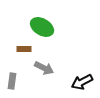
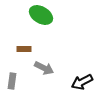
green ellipse: moved 1 px left, 12 px up
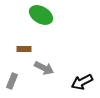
gray rectangle: rotated 14 degrees clockwise
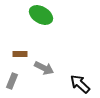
brown rectangle: moved 4 px left, 5 px down
black arrow: moved 2 px left, 2 px down; rotated 70 degrees clockwise
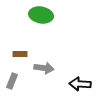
green ellipse: rotated 20 degrees counterclockwise
gray arrow: rotated 18 degrees counterclockwise
black arrow: rotated 40 degrees counterclockwise
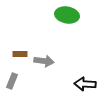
green ellipse: moved 26 px right
gray arrow: moved 7 px up
black arrow: moved 5 px right
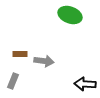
green ellipse: moved 3 px right; rotated 10 degrees clockwise
gray rectangle: moved 1 px right
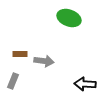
green ellipse: moved 1 px left, 3 px down
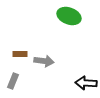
green ellipse: moved 2 px up
black arrow: moved 1 px right, 1 px up
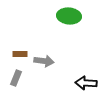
green ellipse: rotated 15 degrees counterclockwise
gray rectangle: moved 3 px right, 3 px up
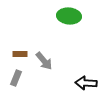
gray arrow: rotated 42 degrees clockwise
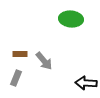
green ellipse: moved 2 px right, 3 px down
